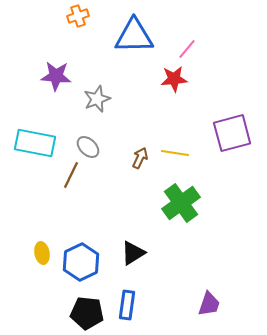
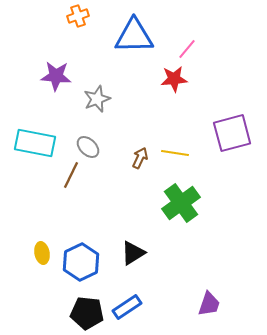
blue rectangle: moved 2 px down; rotated 48 degrees clockwise
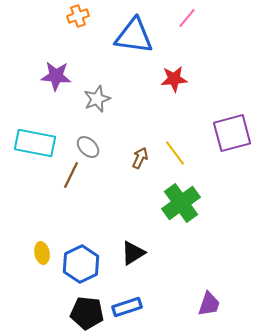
blue triangle: rotated 9 degrees clockwise
pink line: moved 31 px up
yellow line: rotated 44 degrees clockwise
blue hexagon: moved 2 px down
blue rectangle: rotated 16 degrees clockwise
